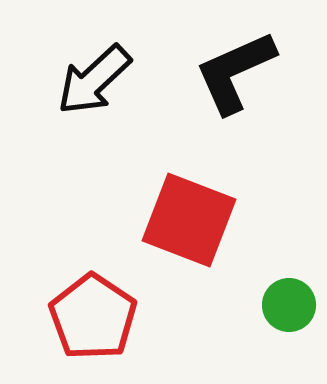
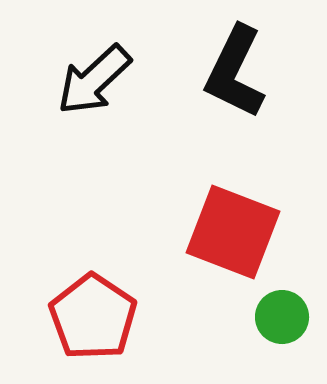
black L-shape: rotated 40 degrees counterclockwise
red square: moved 44 px right, 12 px down
green circle: moved 7 px left, 12 px down
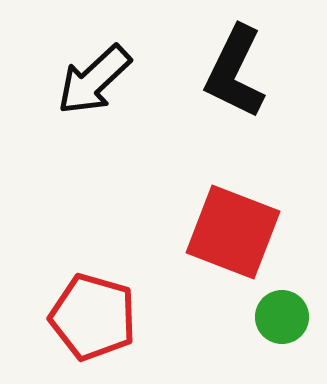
red pentagon: rotated 18 degrees counterclockwise
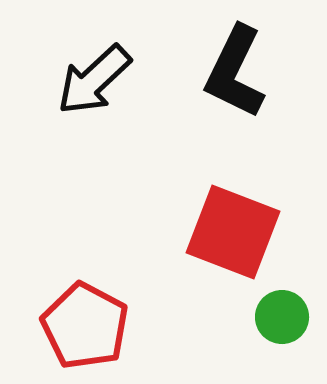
red pentagon: moved 8 px left, 9 px down; rotated 12 degrees clockwise
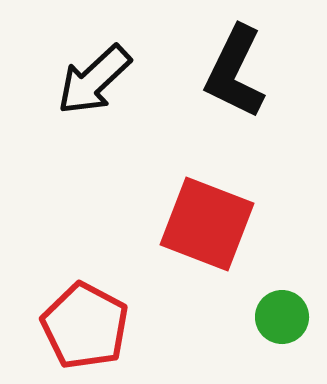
red square: moved 26 px left, 8 px up
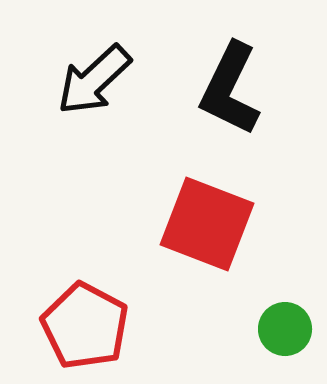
black L-shape: moved 5 px left, 17 px down
green circle: moved 3 px right, 12 px down
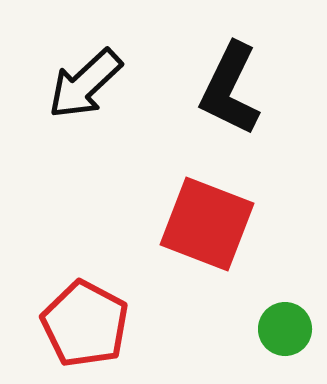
black arrow: moved 9 px left, 4 px down
red pentagon: moved 2 px up
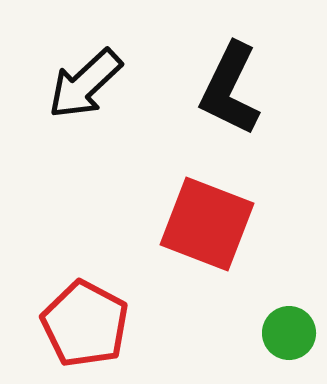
green circle: moved 4 px right, 4 px down
